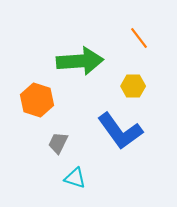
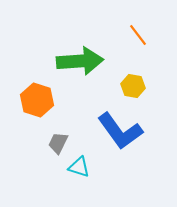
orange line: moved 1 px left, 3 px up
yellow hexagon: rotated 10 degrees clockwise
cyan triangle: moved 4 px right, 11 px up
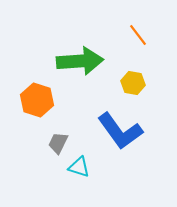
yellow hexagon: moved 3 px up
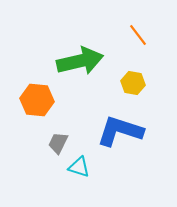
green arrow: rotated 9 degrees counterclockwise
orange hexagon: rotated 12 degrees counterclockwise
blue L-shape: rotated 144 degrees clockwise
